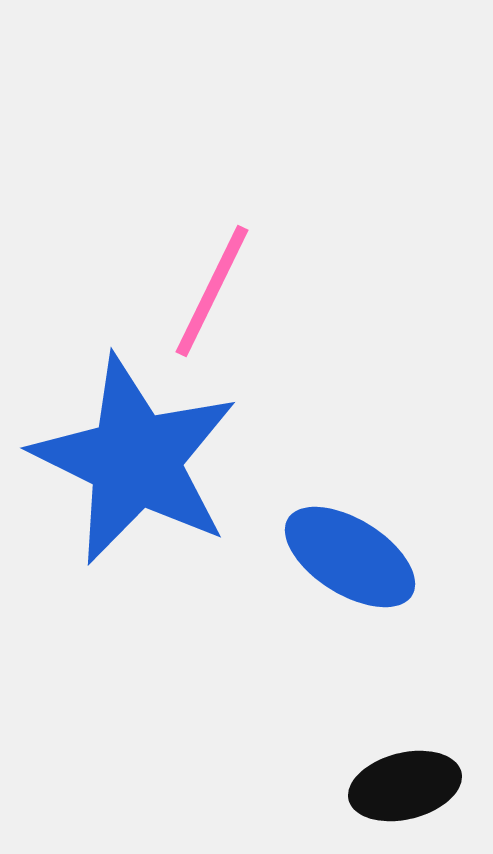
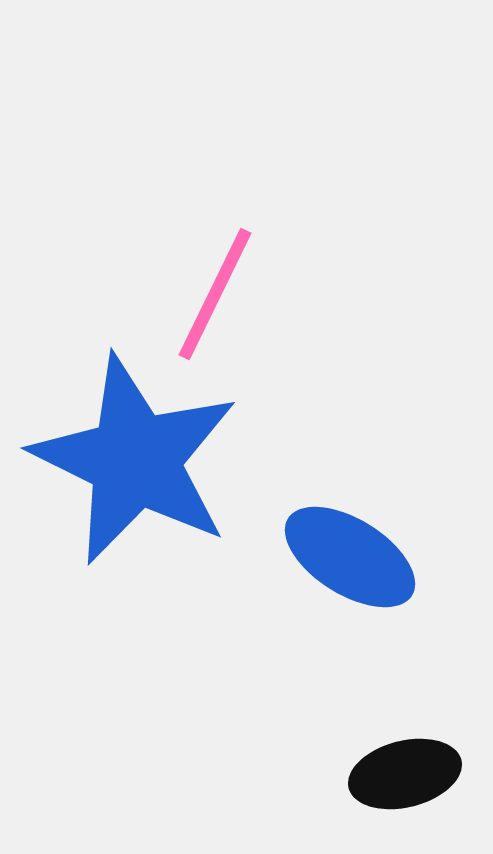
pink line: moved 3 px right, 3 px down
black ellipse: moved 12 px up
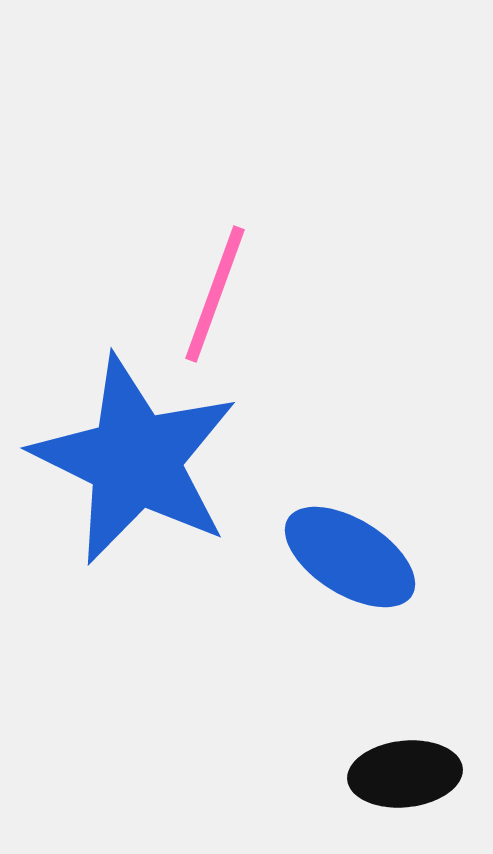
pink line: rotated 6 degrees counterclockwise
black ellipse: rotated 8 degrees clockwise
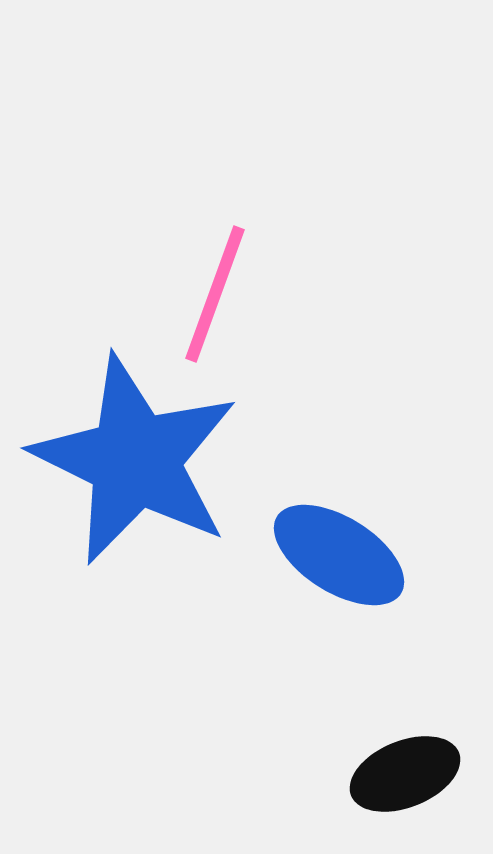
blue ellipse: moved 11 px left, 2 px up
black ellipse: rotated 16 degrees counterclockwise
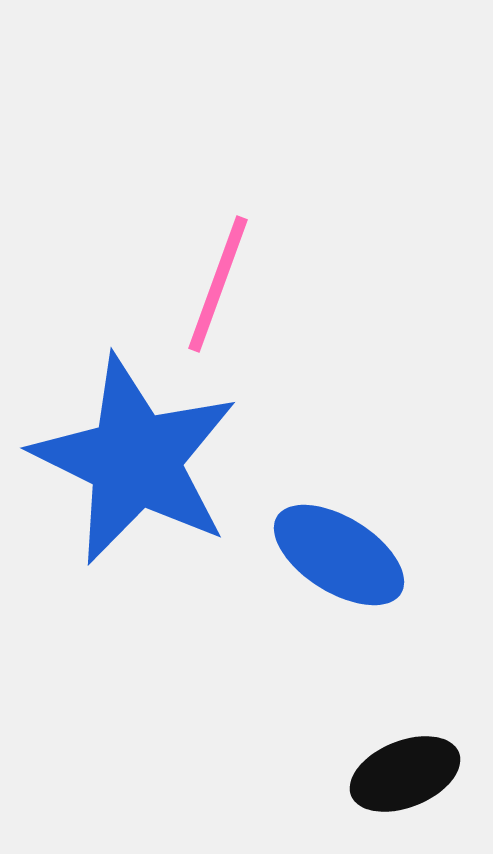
pink line: moved 3 px right, 10 px up
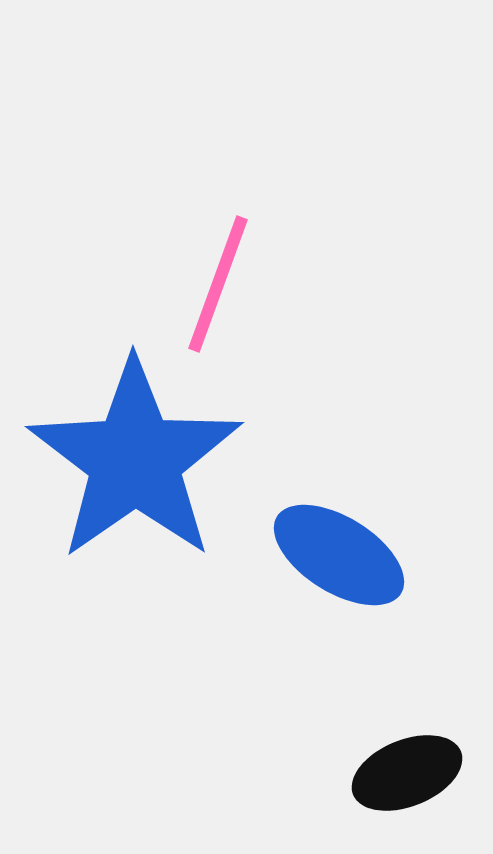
blue star: rotated 11 degrees clockwise
black ellipse: moved 2 px right, 1 px up
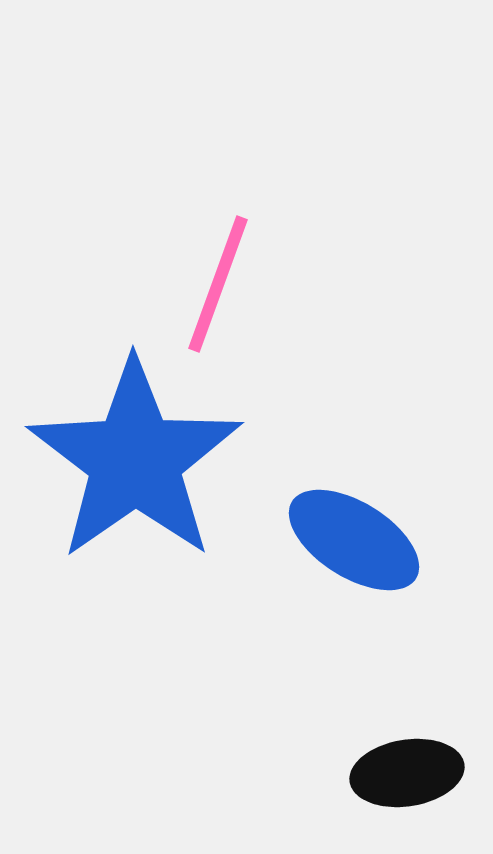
blue ellipse: moved 15 px right, 15 px up
black ellipse: rotated 13 degrees clockwise
